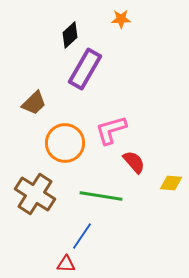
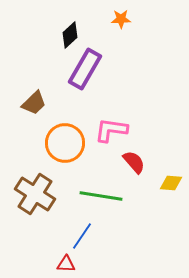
pink L-shape: rotated 24 degrees clockwise
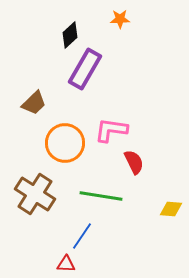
orange star: moved 1 px left
red semicircle: rotated 15 degrees clockwise
yellow diamond: moved 26 px down
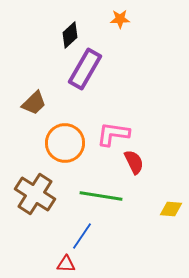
pink L-shape: moved 2 px right, 4 px down
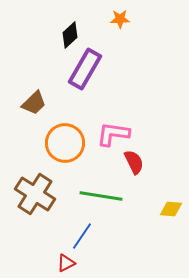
red triangle: moved 1 px up; rotated 30 degrees counterclockwise
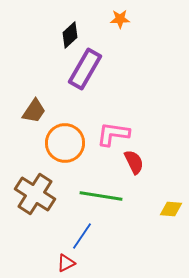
brown trapezoid: moved 8 px down; rotated 12 degrees counterclockwise
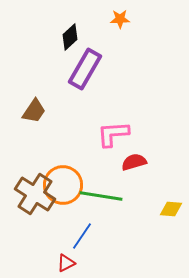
black diamond: moved 2 px down
pink L-shape: rotated 12 degrees counterclockwise
orange circle: moved 2 px left, 42 px down
red semicircle: rotated 80 degrees counterclockwise
